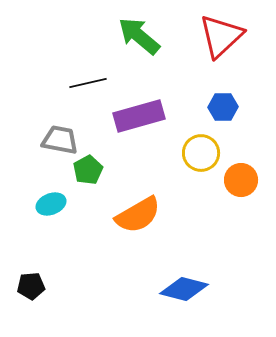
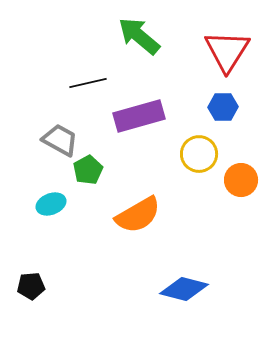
red triangle: moved 6 px right, 15 px down; rotated 15 degrees counterclockwise
gray trapezoid: rotated 18 degrees clockwise
yellow circle: moved 2 px left, 1 px down
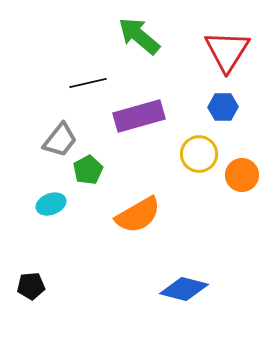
gray trapezoid: rotated 99 degrees clockwise
orange circle: moved 1 px right, 5 px up
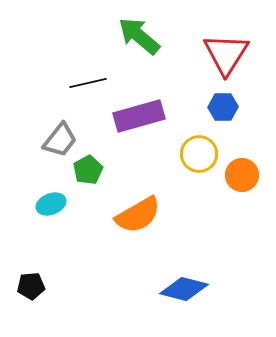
red triangle: moved 1 px left, 3 px down
